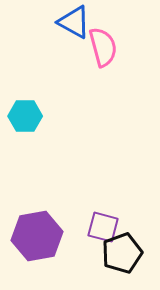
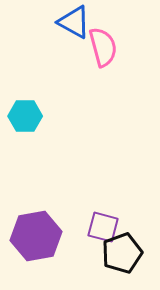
purple hexagon: moved 1 px left
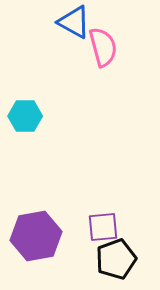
purple square: rotated 20 degrees counterclockwise
black pentagon: moved 6 px left, 6 px down
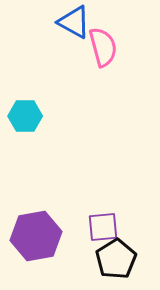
black pentagon: rotated 12 degrees counterclockwise
